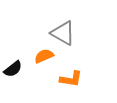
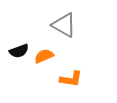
gray triangle: moved 1 px right, 8 px up
black semicircle: moved 6 px right, 18 px up; rotated 18 degrees clockwise
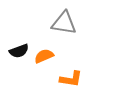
gray triangle: moved 2 px up; rotated 20 degrees counterclockwise
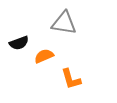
black semicircle: moved 8 px up
orange L-shape: rotated 65 degrees clockwise
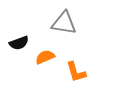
orange semicircle: moved 1 px right, 1 px down
orange L-shape: moved 5 px right, 7 px up
